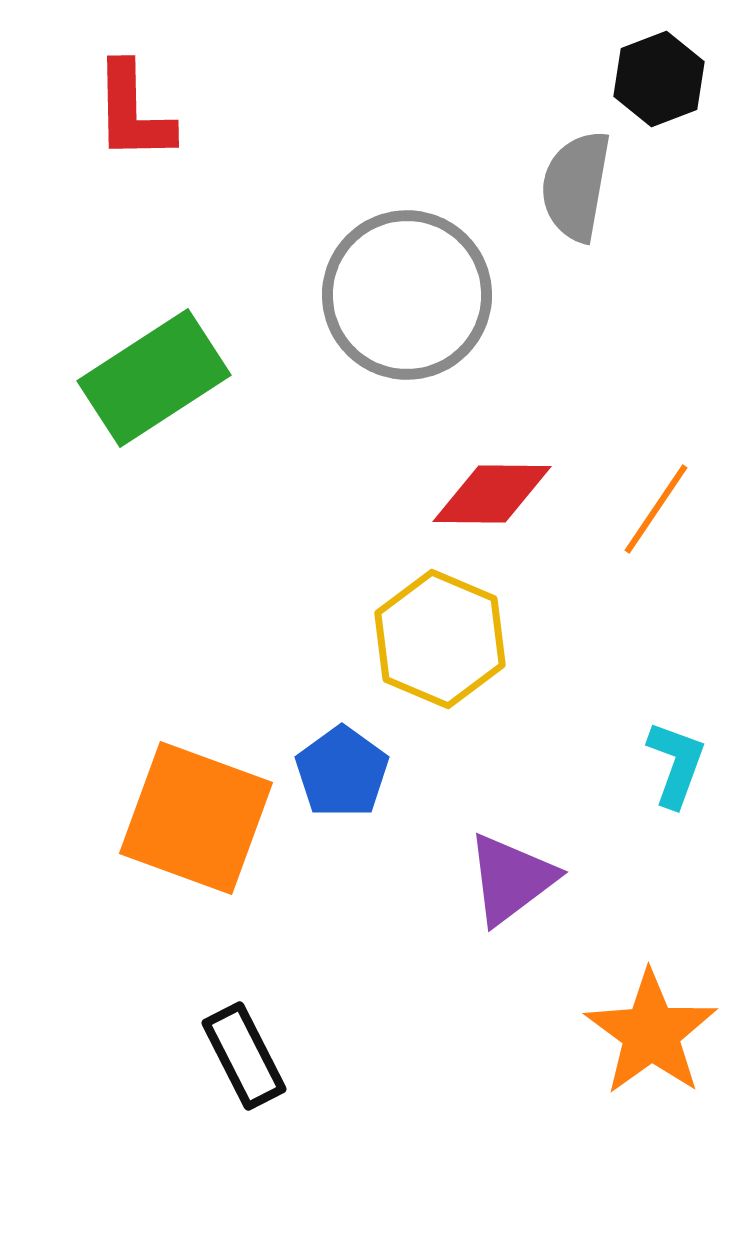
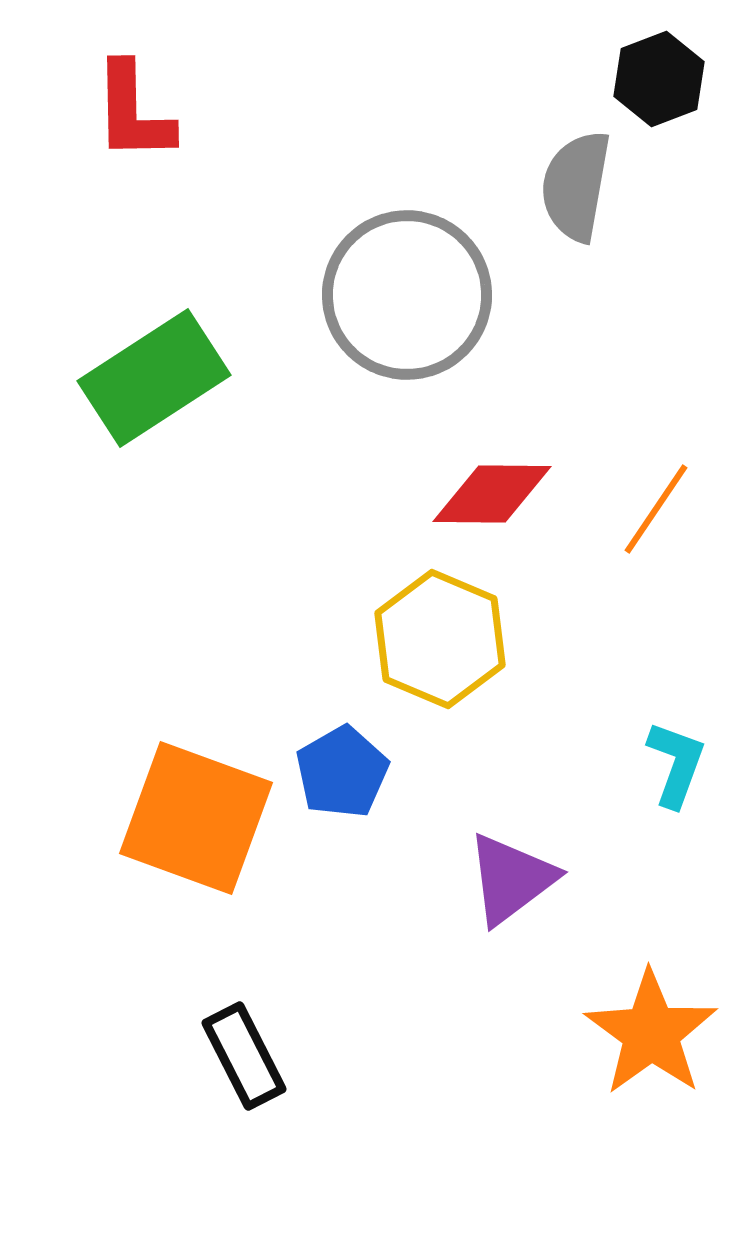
blue pentagon: rotated 6 degrees clockwise
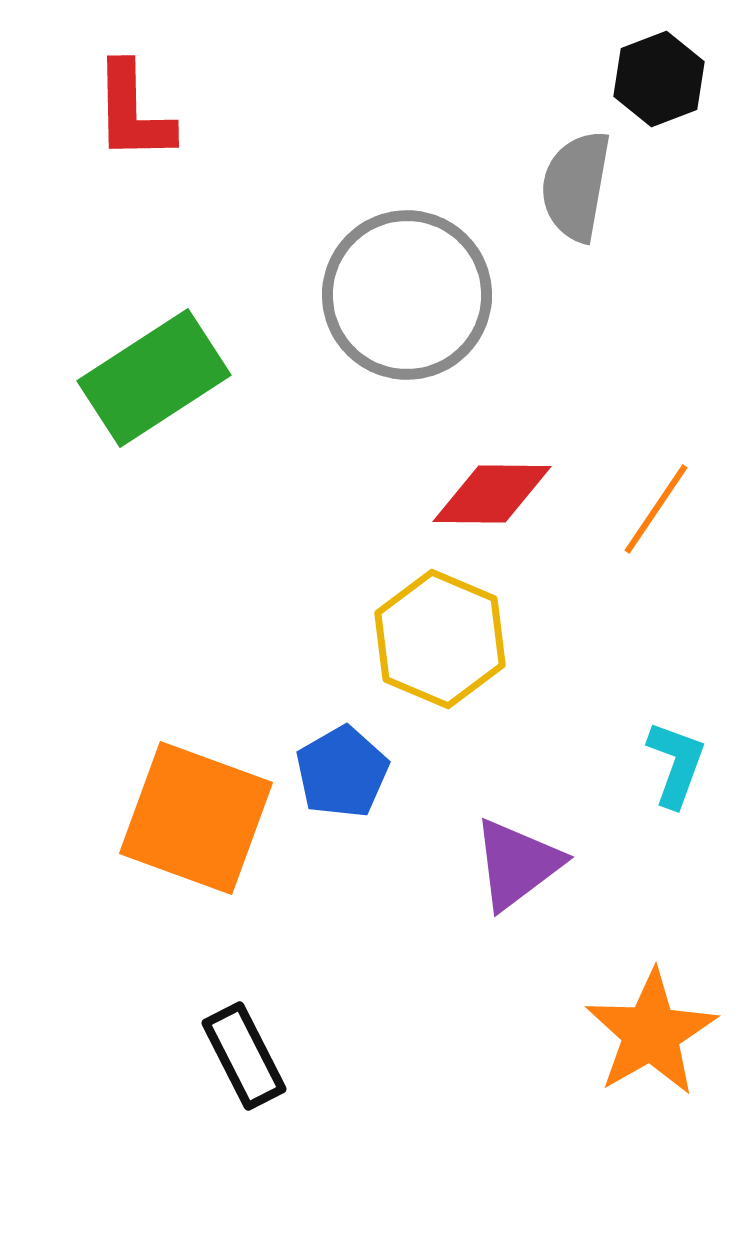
purple triangle: moved 6 px right, 15 px up
orange star: rotated 6 degrees clockwise
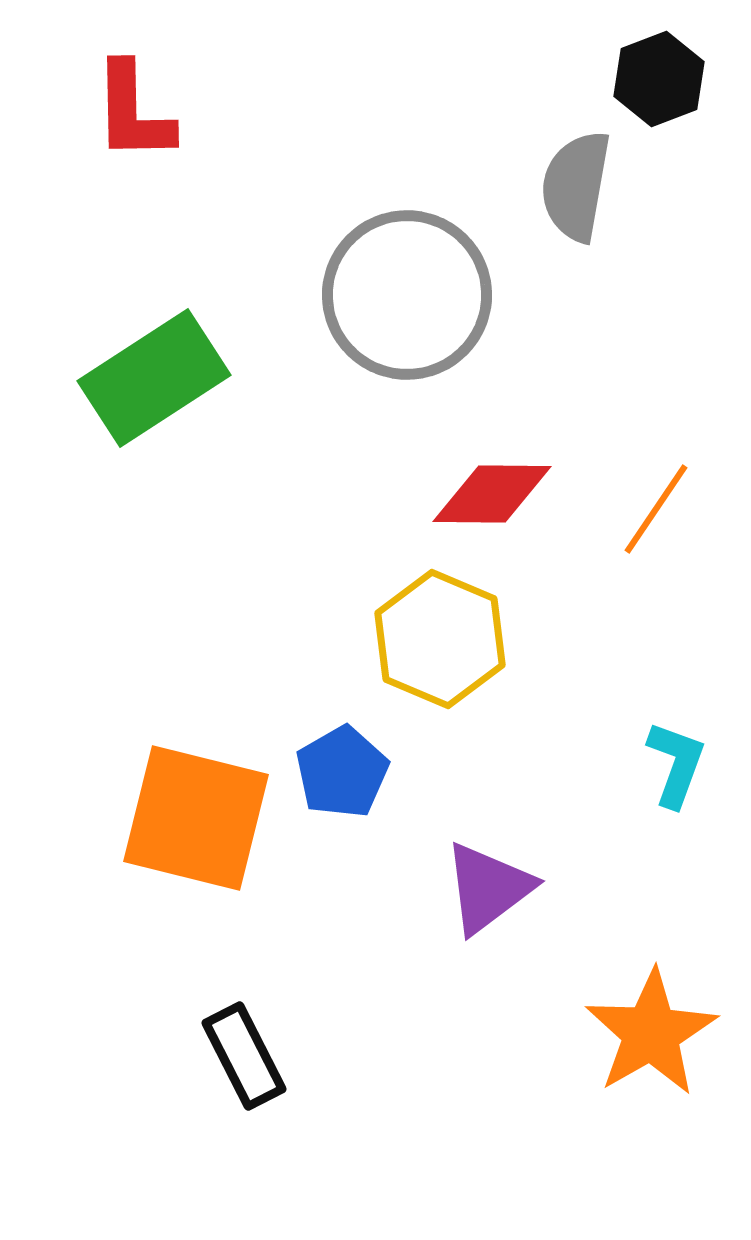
orange square: rotated 6 degrees counterclockwise
purple triangle: moved 29 px left, 24 px down
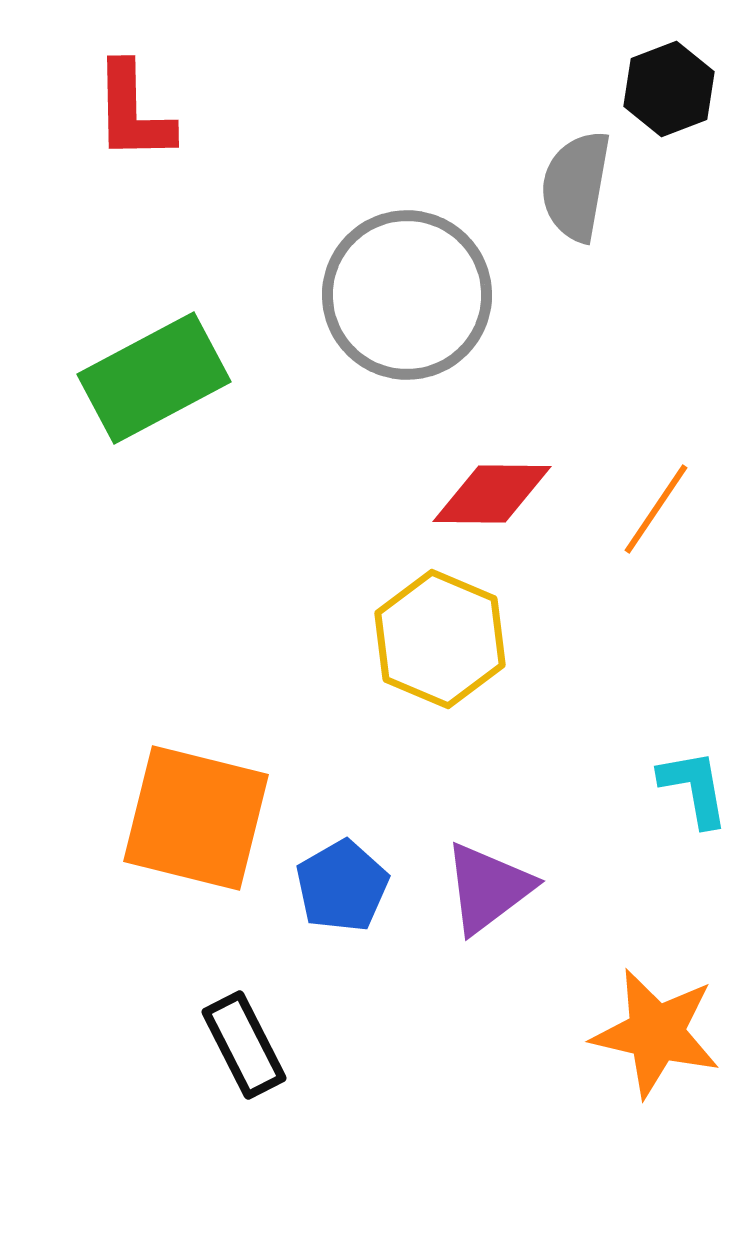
black hexagon: moved 10 px right, 10 px down
green rectangle: rotated 5 degrees clockwise
cyan L-shape: moved 18 px right, 24 px down; rotated 30 degrees counterclockwise
blue pentagon: moved 114 px down
orange star: moved 5 px right; rotated 29 degrees counterclockwise
black rectangle: moved 11 px up
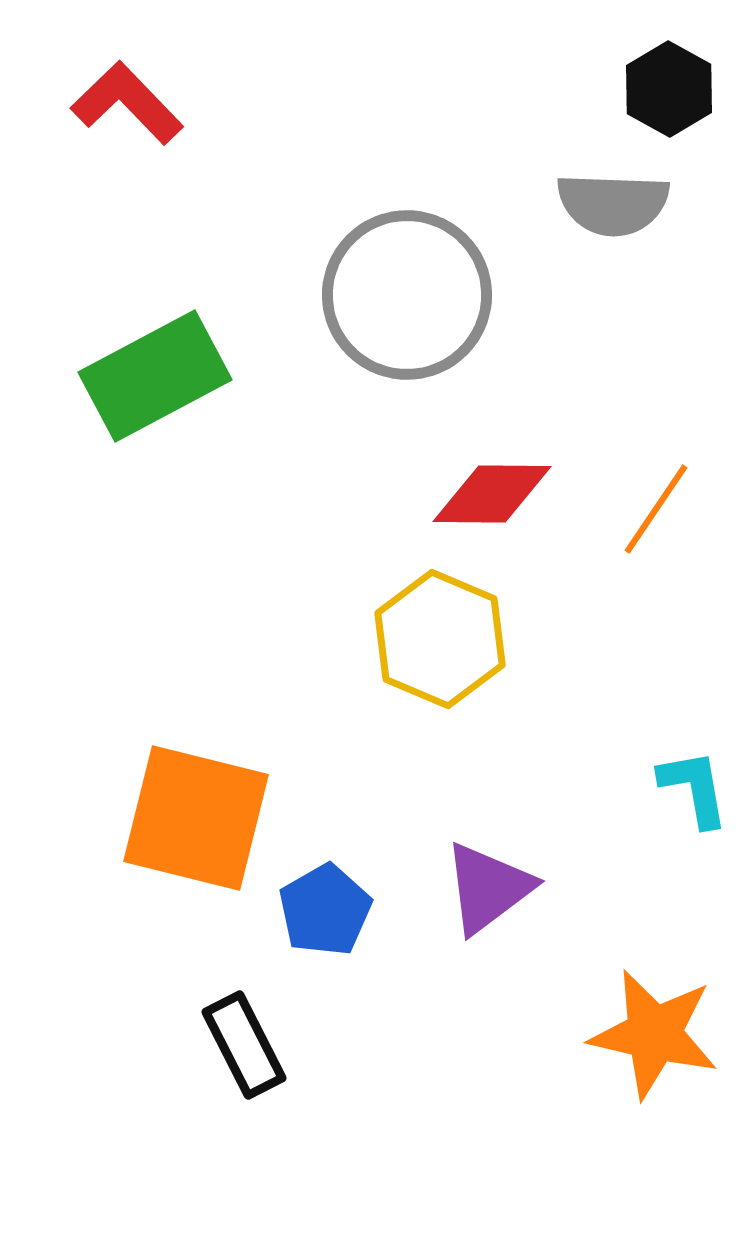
black hexagon: rotated 10 degrees counterclockwise
red L-shape: moved 6 px left, 9 px up; rotated 137 degrees clockwise
gray semicircle: moved 37 px right, 18 px down; rotated 98 degrees counterclockwise
green rectangle: moved 1 px right, 2 px up
blue pentagon: moved 17 px left, 24 px down
orange star: moved 2 px left, 1 px down
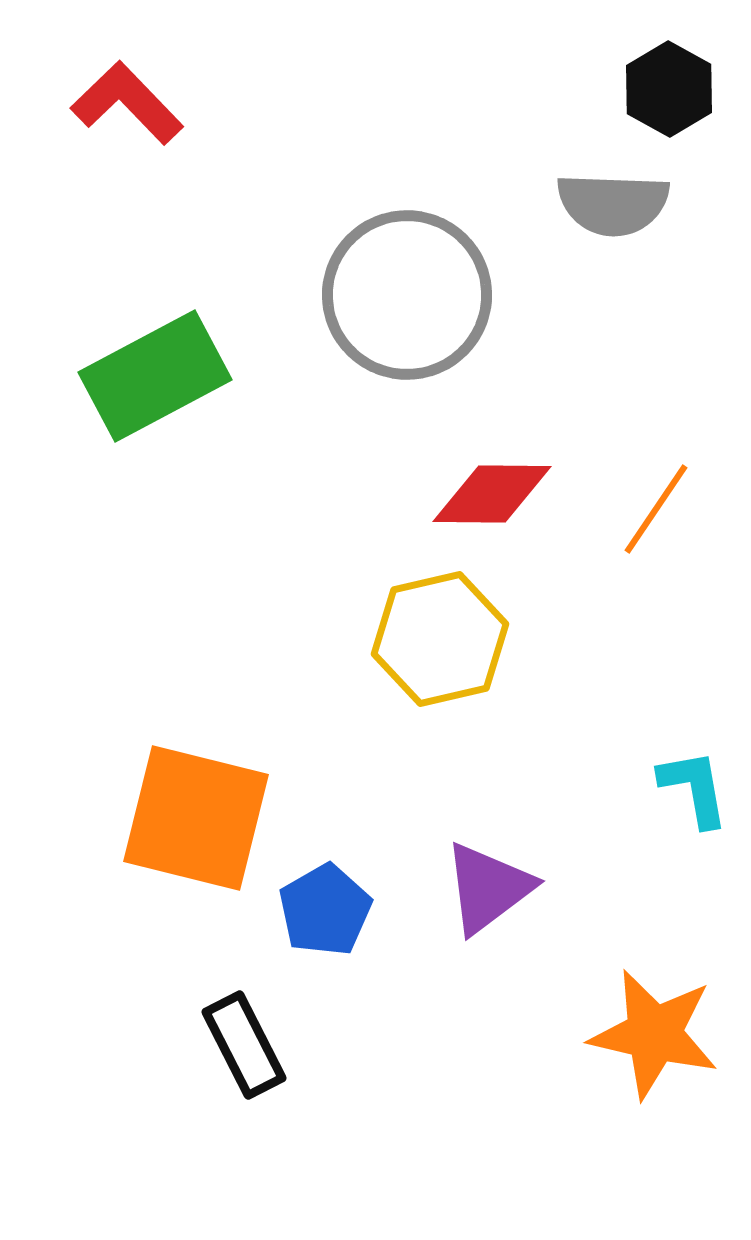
yellow hexagon: rotated 24 degrees clockwise
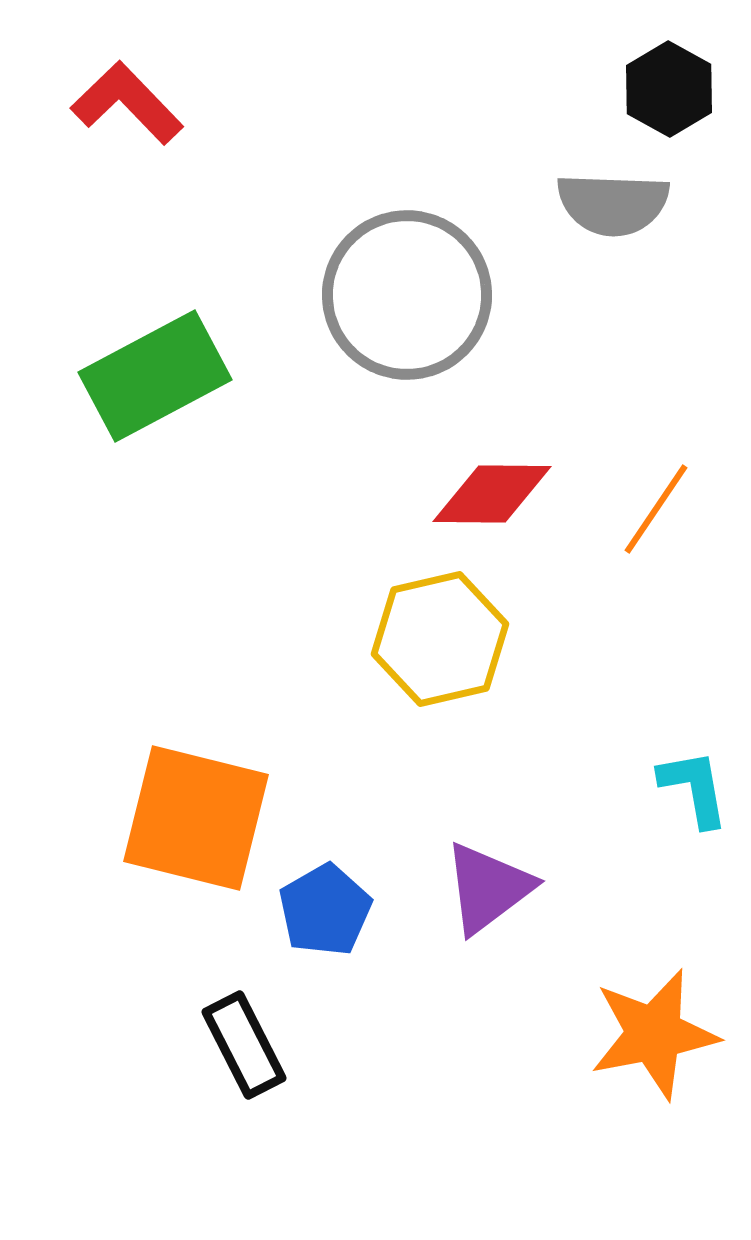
orange star: rotated 24 degrees counterclockwise
